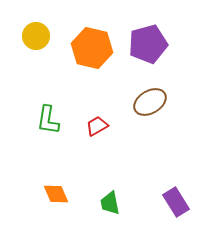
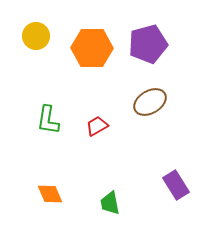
orange hexagon: rotated 12 degrees counterclockwise
orange diamond: moved 6 px left
purple rectangle: moved 17 px up
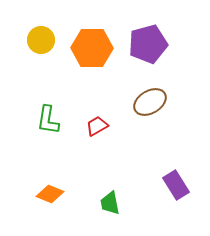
yellow circle: moved 5 px right, 4 px down
orange diamond: rotated 44 degrees counterclockwise
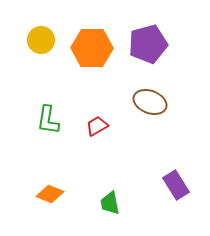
brown ellipse: rotated 52 degrees clockwise
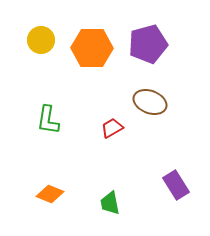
red trapezoid: moved 15 px right, 2 px down
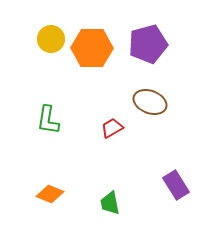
yellow circle: moved 10 px right, 1 px up
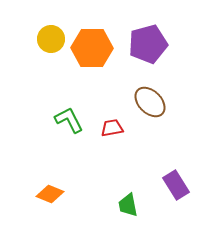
brown ellipse: rotated 24 degrees clockwise
green L-shape: moved 21 px right; rotated 144 degrees clockwise
red trapezoid: rotated 20 degrees clockwise
green trapezoid: moved 18 px right, 2 px down
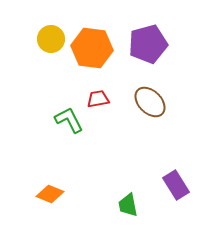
orange hexagon: rotated 6 degrees clockwise
red trapezoid: moved 14 px left, 29 px up
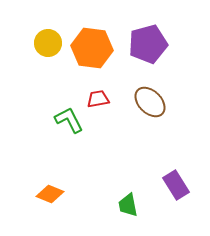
yellow circle: moved 3 px left, 4 px down
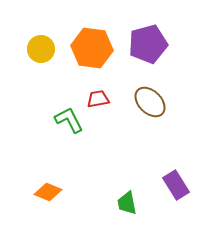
yellow circle: moved 7 px left, 6 px down
orange diamond: moved 2 px left, 2 px up
green trapezoid: moved 1 px left, 2 px up
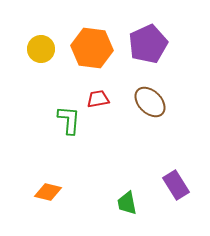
purple pentagon: rotated 9 degrees counterclockwise
green L-shape: rotated 32 degrees clockwise
orange diamond: rotated 8 degrees counterclockwise
